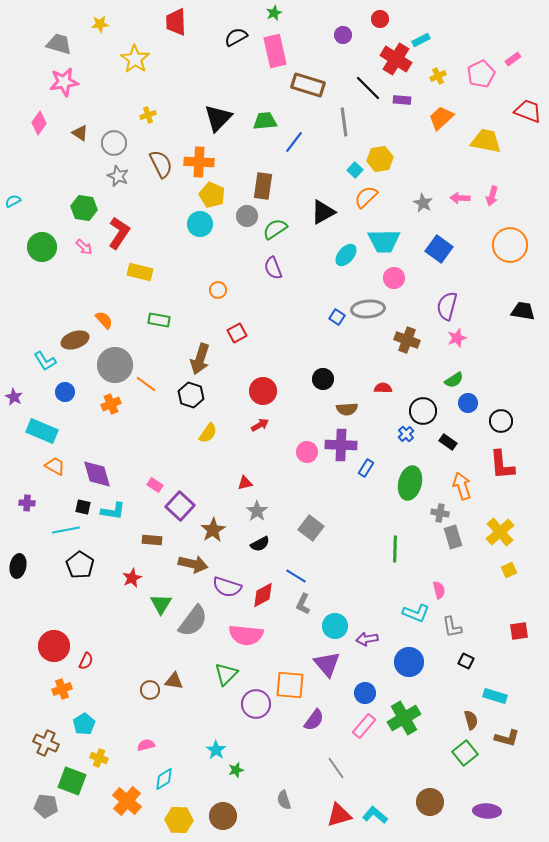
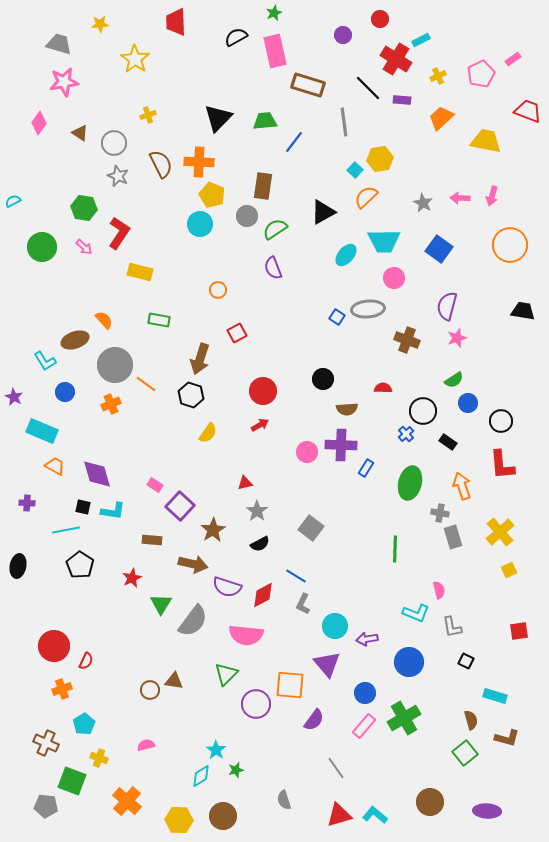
cyan diamond at (164, 779): moved 37 px right, 3 px up
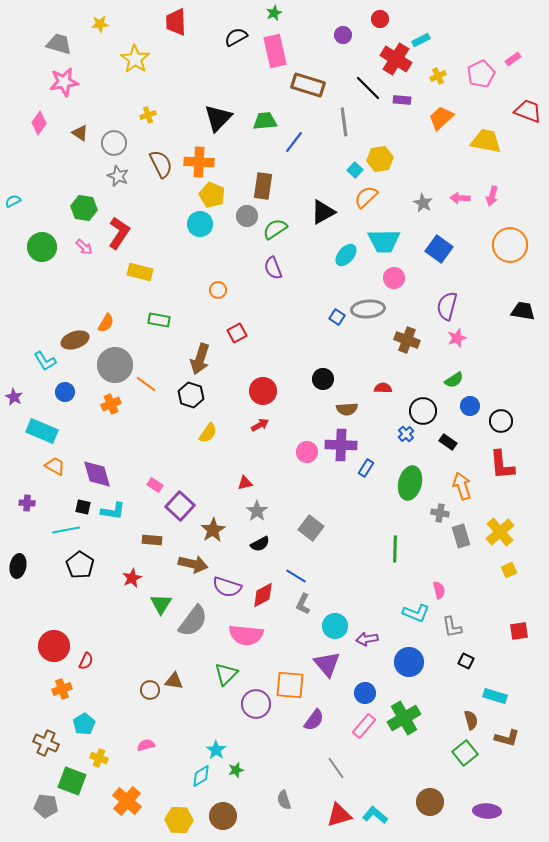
orange semicircle at (104, 320): moved 2 px right, 3 px down; rotated 72 degrees clockwise
blue circle at (468, 403): moved 2 px right, 3 px down
gray rectangle at (453, 537): moved 8 px right, 1 px up
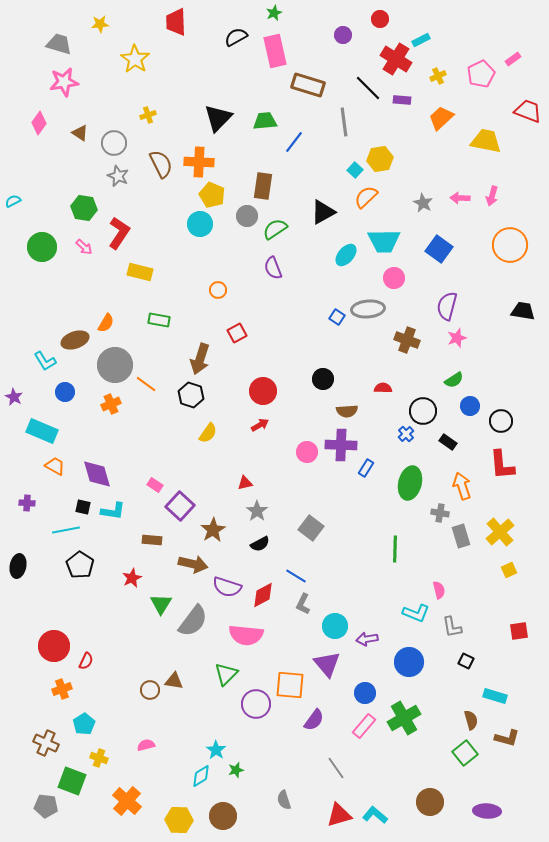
brown semicircle at (347, 409): moved 2 px down
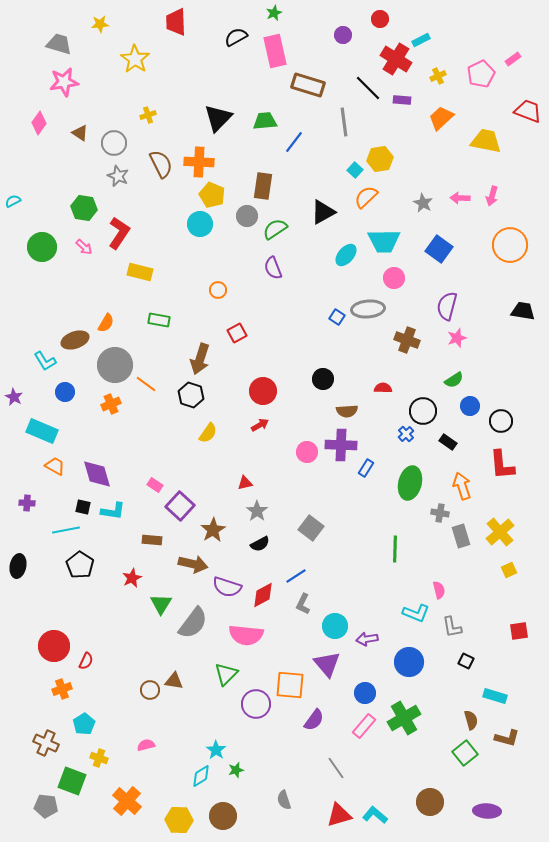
blue line at (296, 576): rotated 65 degrees counterclockwise
gray semicircle at (193, 621): moved 2 px down
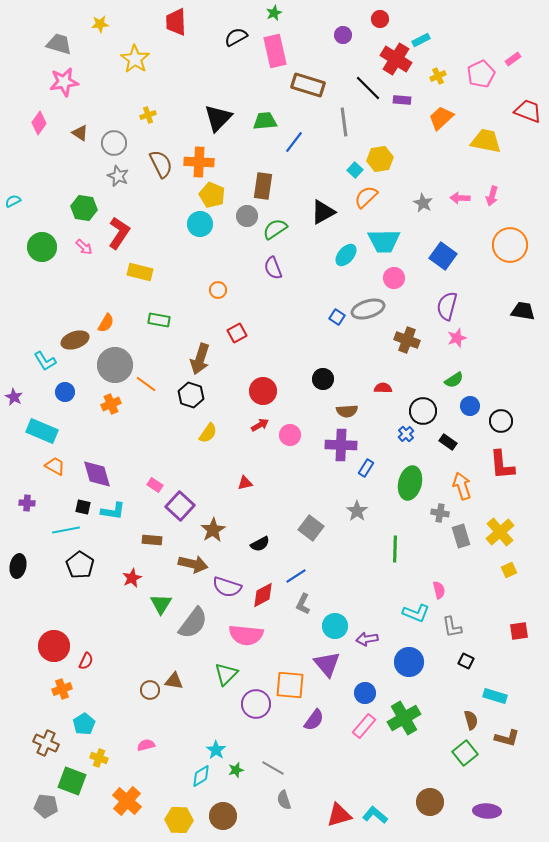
blue square at (439, 249): moved 4 px right, 7 px down
gray ellipse at (368, 309): rotated 12 degrees counterclockwise
pink circle at (307, 452): moved 17 px left, 17 px up
gray star at (257, 511): moved 100 px right
gray line at (336, 768): moved 63 px left; rotated 25 degrees counterclockwise
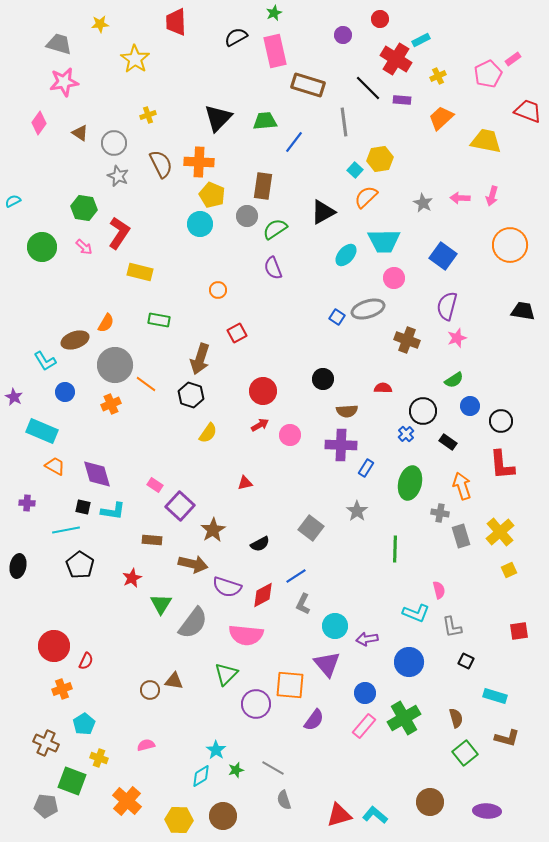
pink pentagon at (481, 74): moved 7 px right
brown semicircle at (471, 720): moved 15 px left, 2 px up
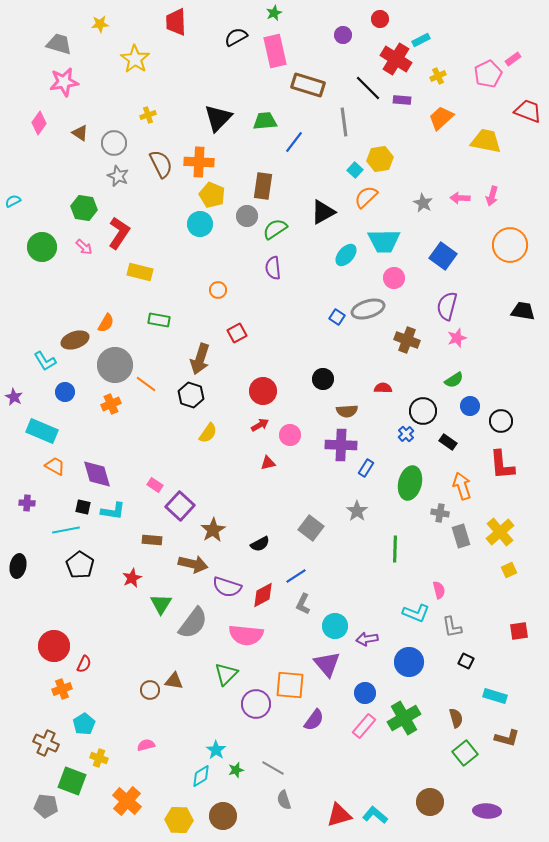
purple semicircle at (273, 268): rotated 15 degrees clockwise
red triangle at (245, 483): moved 23 px right, 20 px up
red semicircle at (86, 661): moved 2 px left, 3 px down
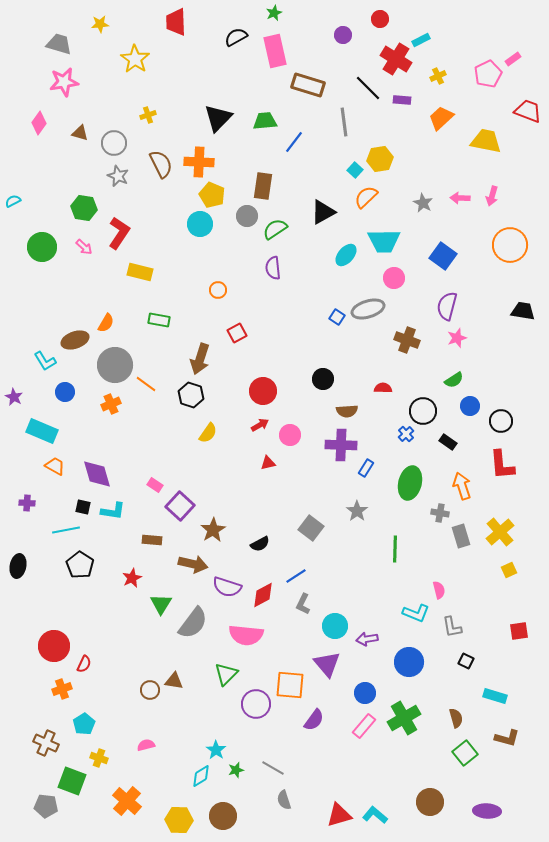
brown triangle at (80, 133): rotated 18 degrees counterclockwise
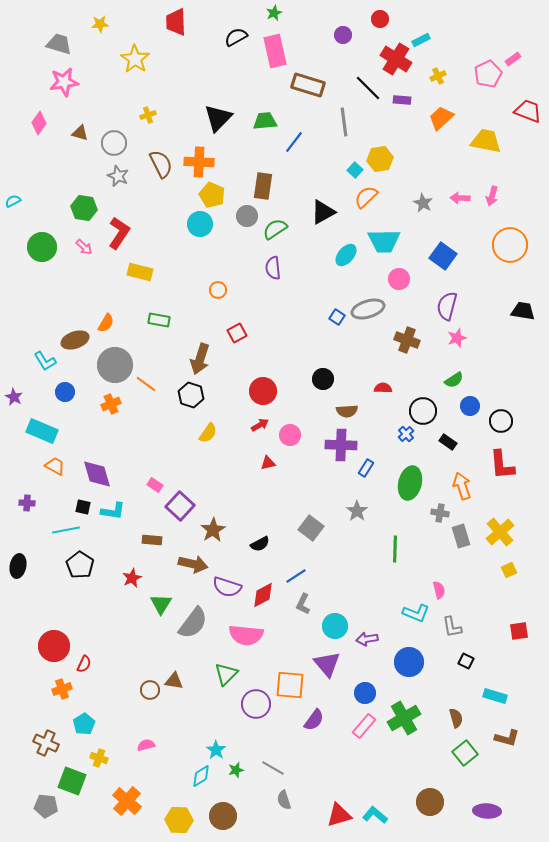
pink circle at (394, 278): moved 5 px right, 1 px down
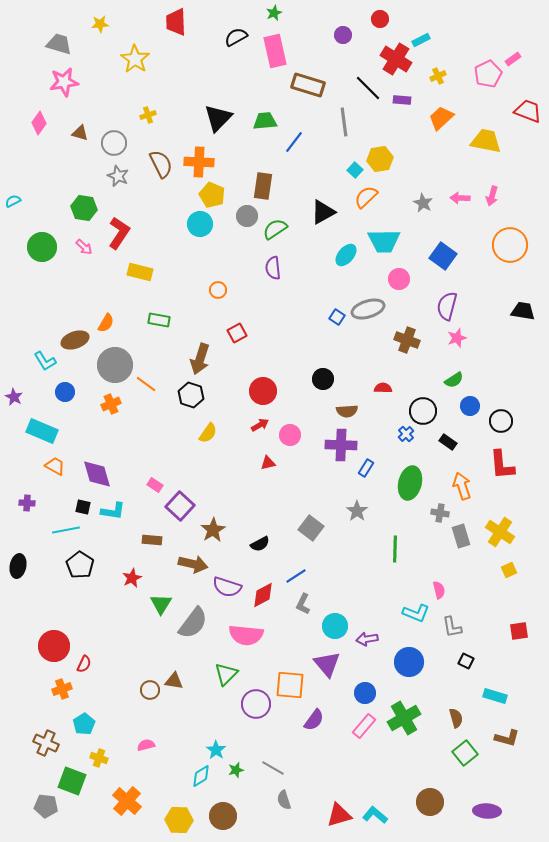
yellow cross at (500, 532): rotated 16 degrees counterclockwise
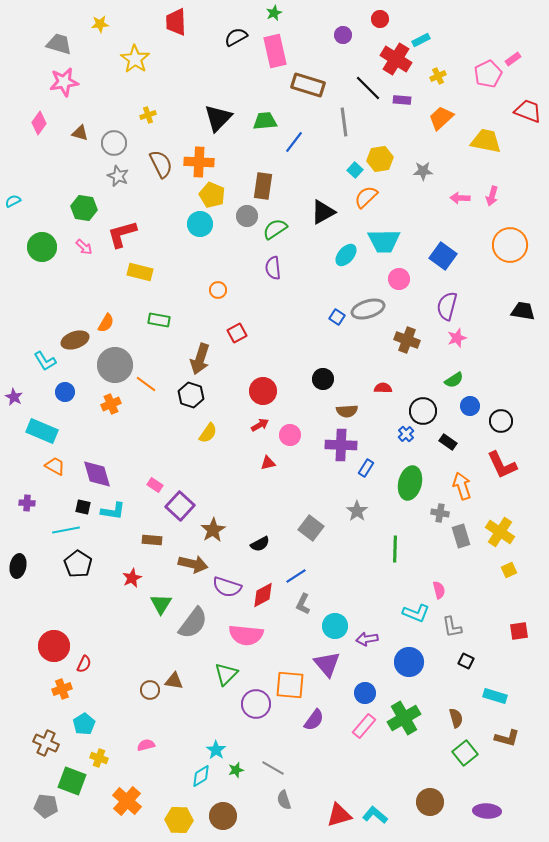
gray star at (423, 203): moved 32 px up; rotated 30 degrees counterclockwise
red L-shape at (119, 233): moved 3 px right, 1 px down; rotated 140 degrees counterclockwise
red L-shape at (502, 465): rotated 20 degrees counterclockwise
black pentagon at (80, 565): moved 2 px left, 1 px up
